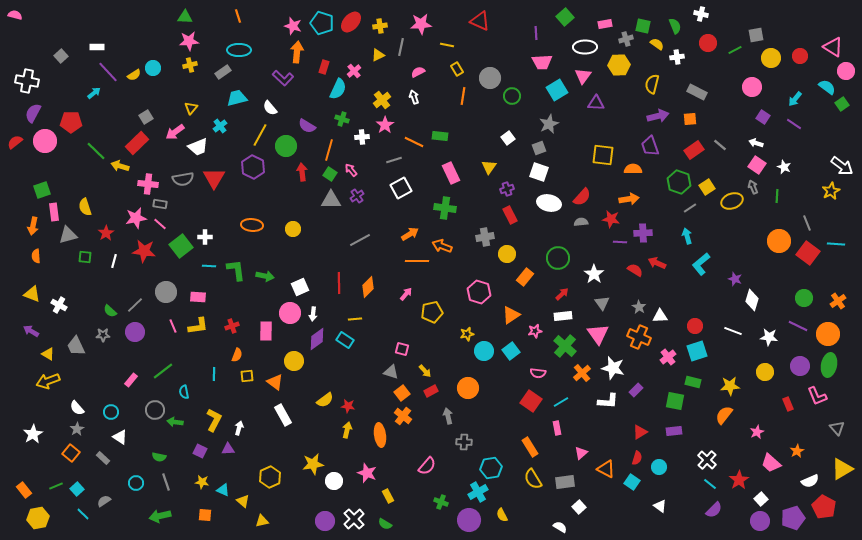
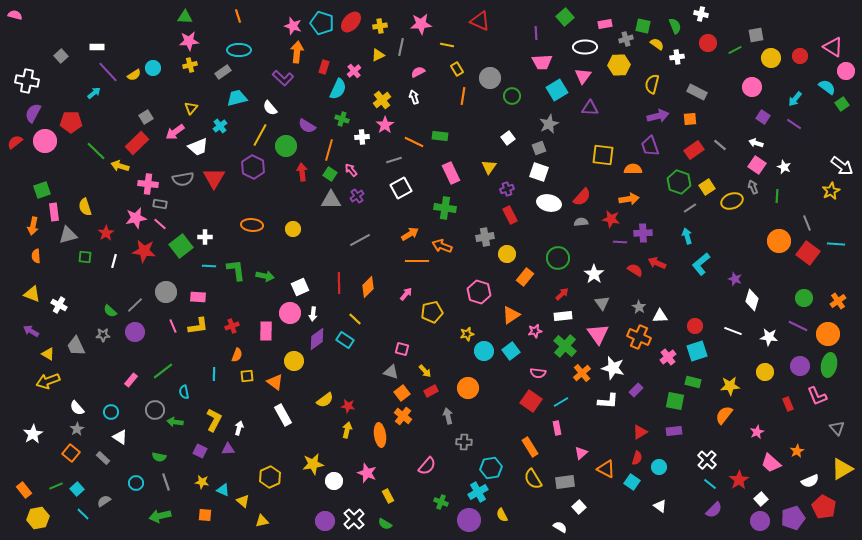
purple triangle at (596, 103): moved 6 px left, 5 px down
yellow line at (355, 319): rotated 48 degrees clockwise
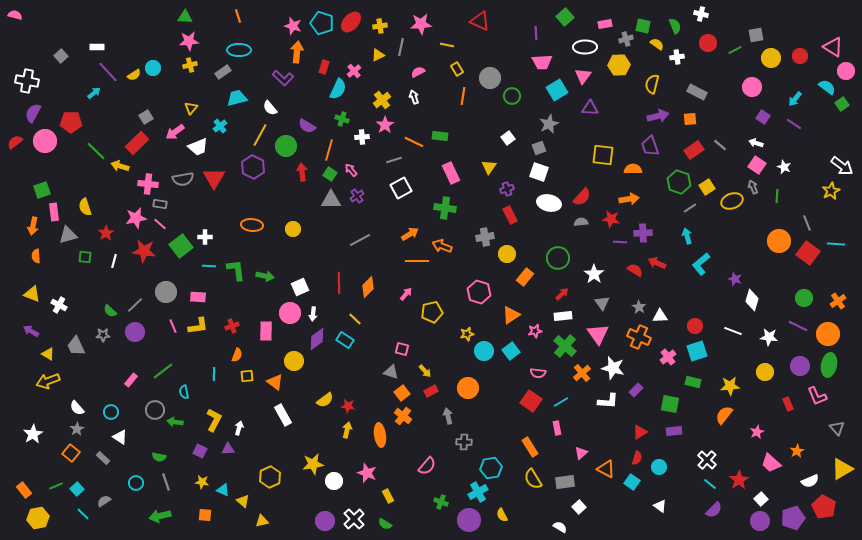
green square at (675, 401): moved 5 px left, 3 px down
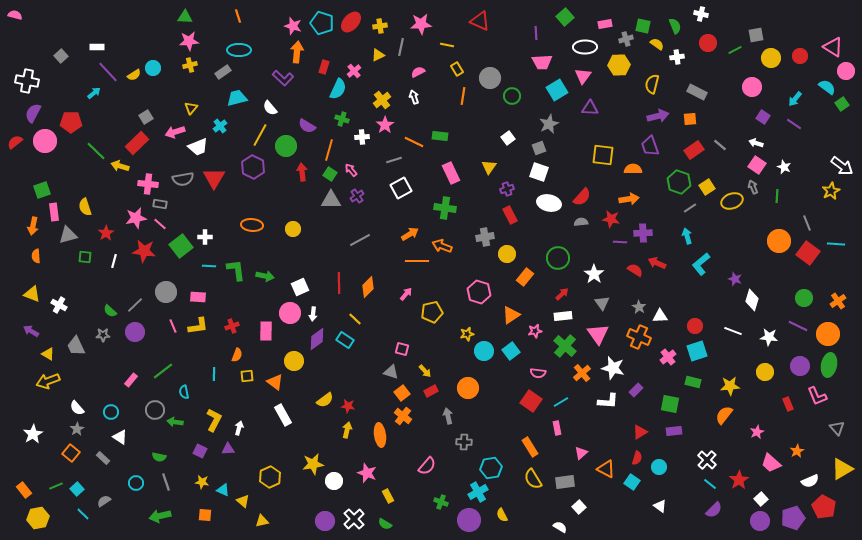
pink arrow at (175, 132): rotated 18 degrees clockwise
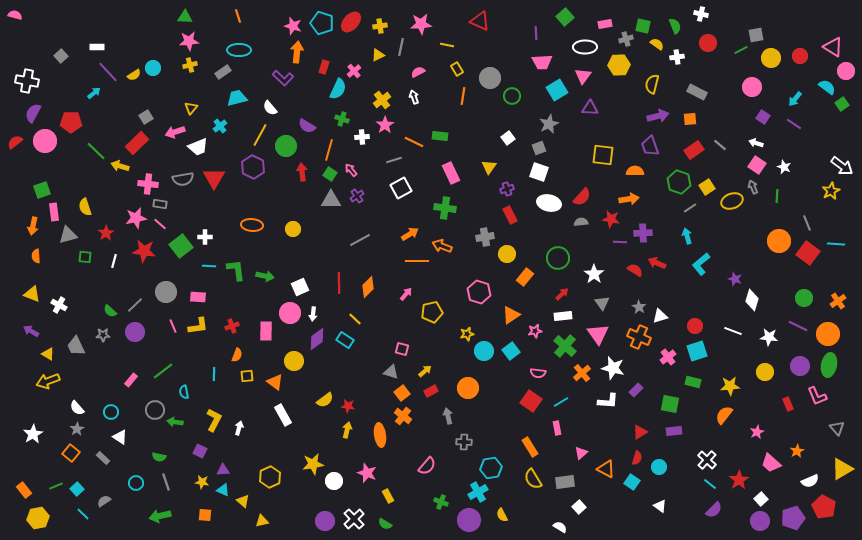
green line at (735, 50): moved 6 px right
orange semicircle at (633, 169): moved 2 px right, 2 px down
white triangle at (660, 316): rotated 14 degrees counterclockwise
yellow arrow at (425, 371): rotated 88 degrees counterclockwise
purple triangle at (228, 449): moved 5 px left, 21 px down
